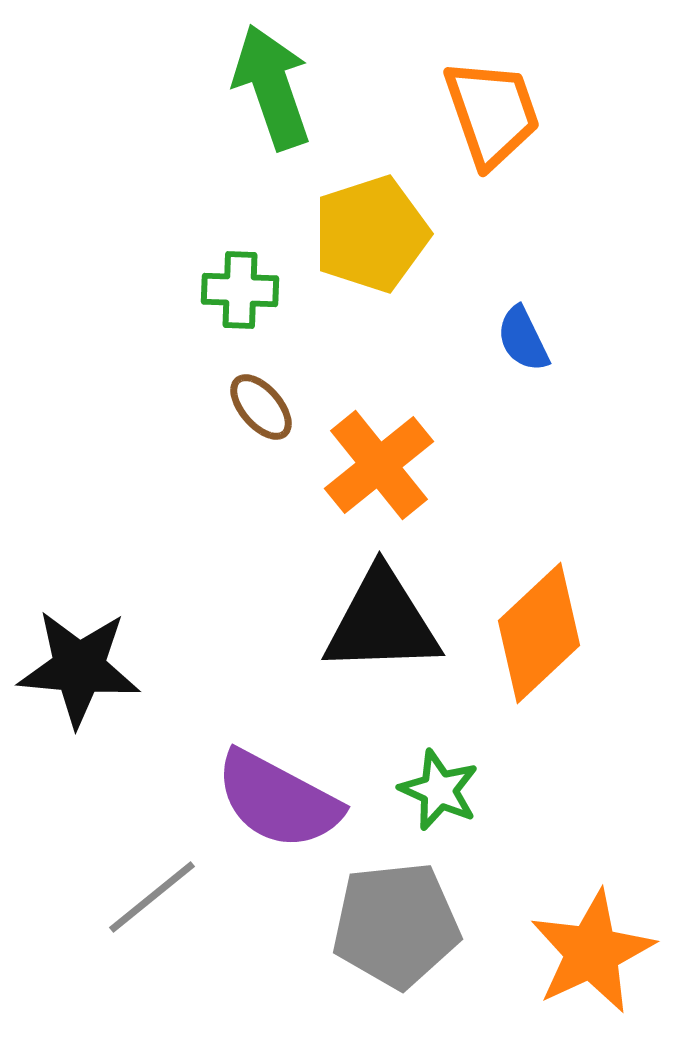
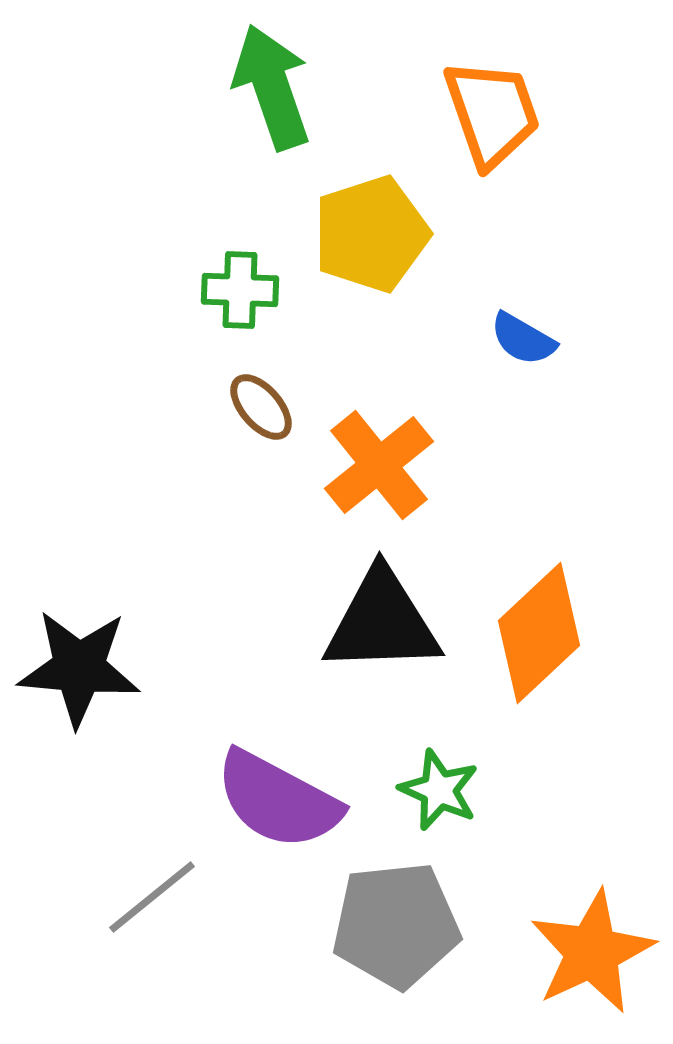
blue semicircle: rotated 34 degrees counterclockwise
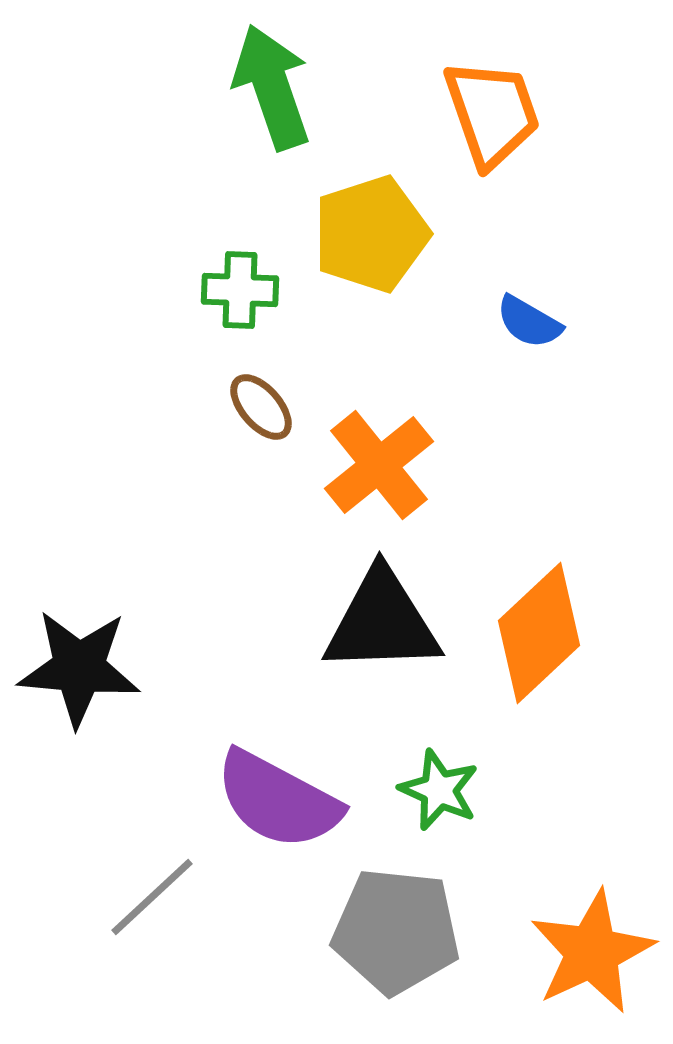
blue semicircle: moved 6 px right, 17 px up
gray line: rotated 4 degrees counterclockwise
gray pentagon: moved 6 px down; rotated 12 degrees clockwise
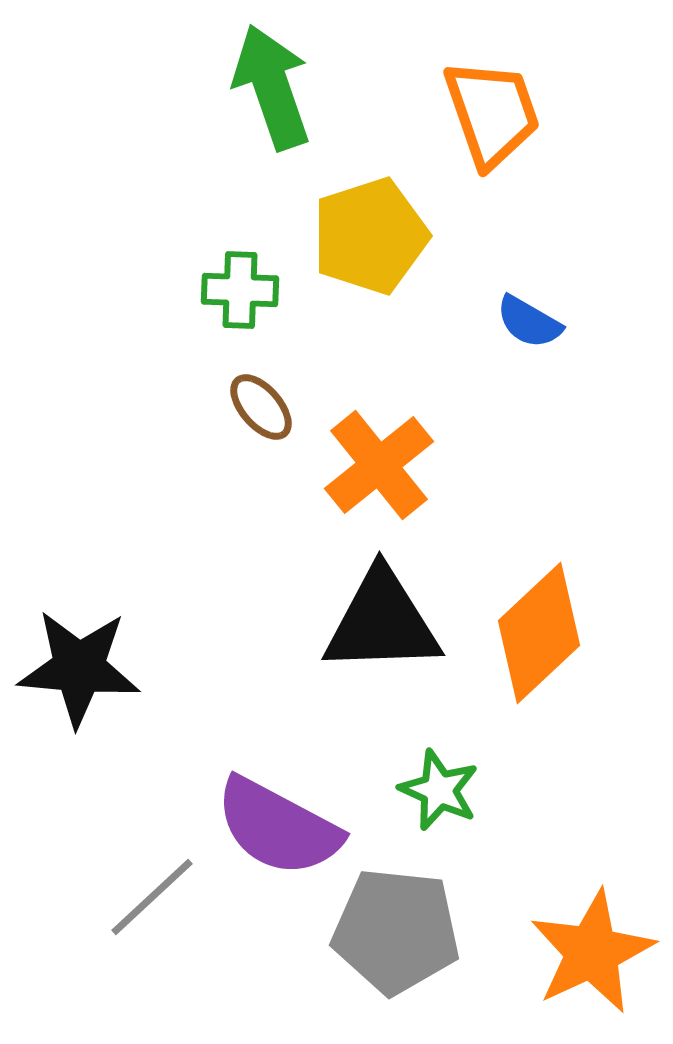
yellow pentagon: moved 1 px left, 2 px down
purple semicircle: moved 27 px down
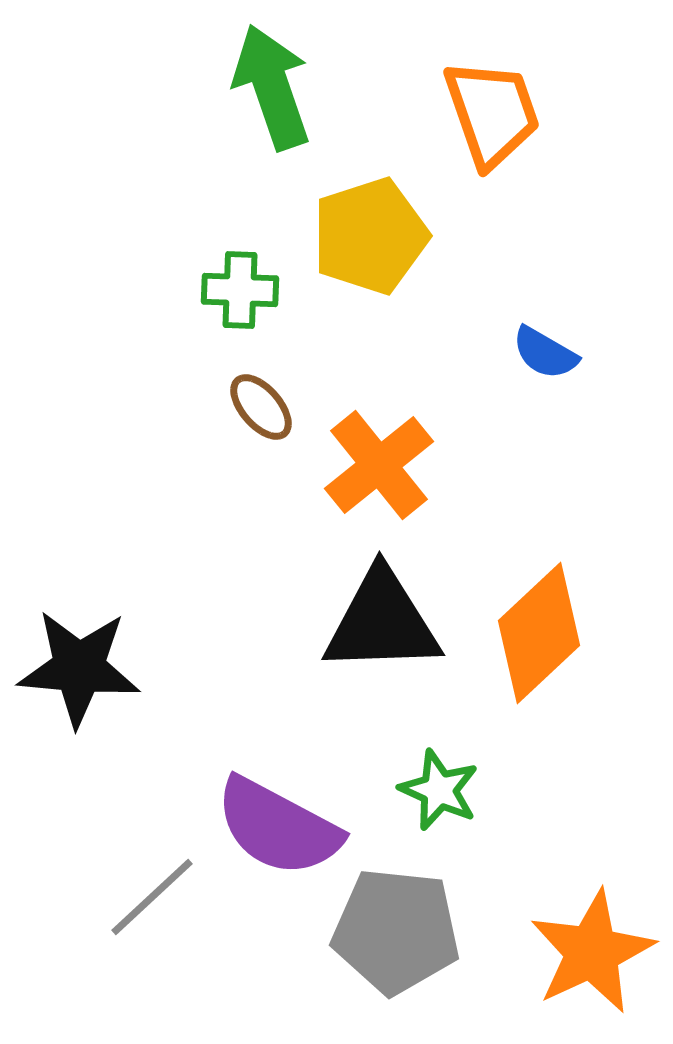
blue semicircle: moved 16 px right, 31 px down
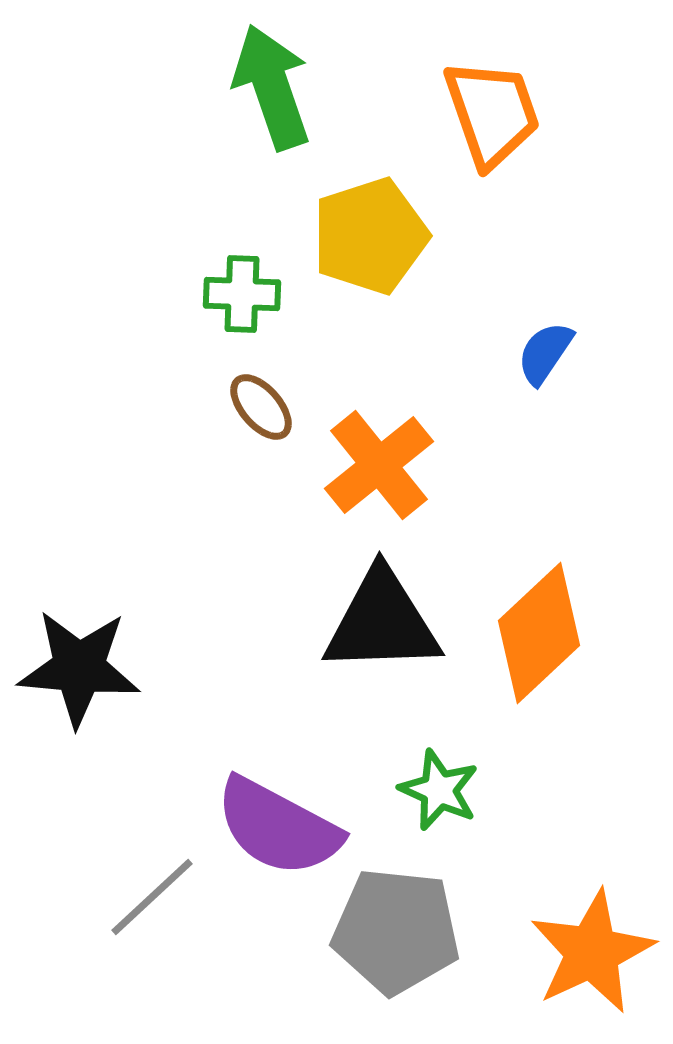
green cross: moved 2 px right, 4 px down
blue semicircle: rotated 94 degrees clockwise
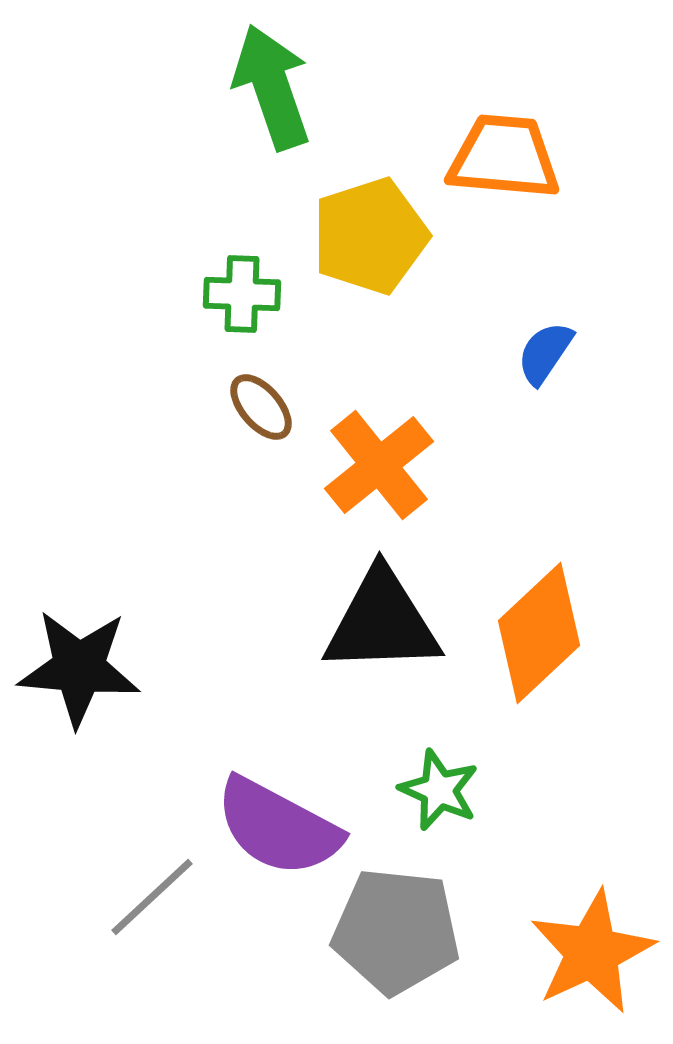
orange trapezoid: moved 12 px right, 44 px down; rotated 66 degrees counterclockwise
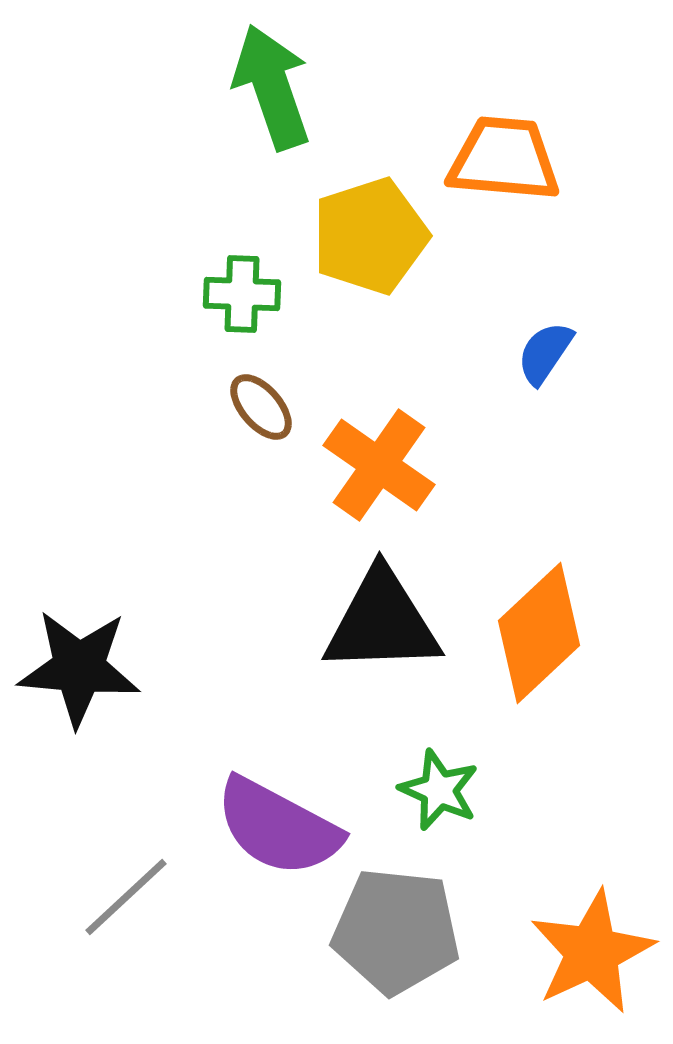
orange trapezoid: moved 2 px down
orange cross: rotated 16 degrees counterclockwise
gray line: moved 26 px left
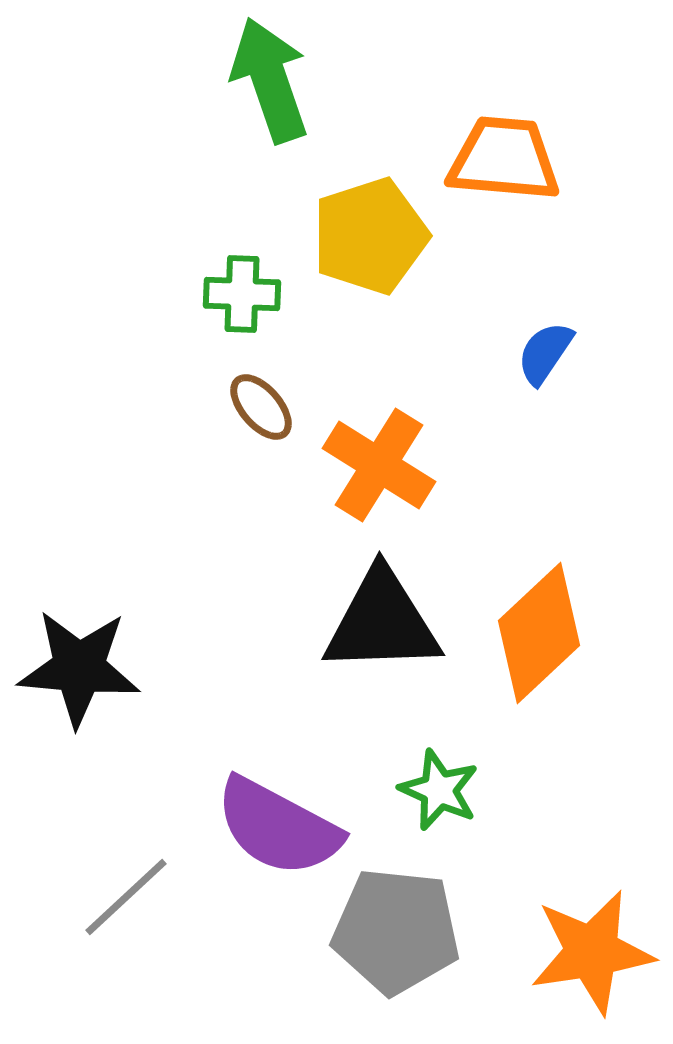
green arrow: moved 2 px left, 7 px up
orange cross: rotated 3 degrees counterclockwise
orange star: rotated 16 degrees clockwise
